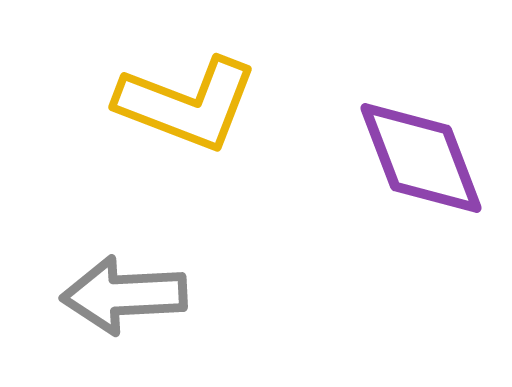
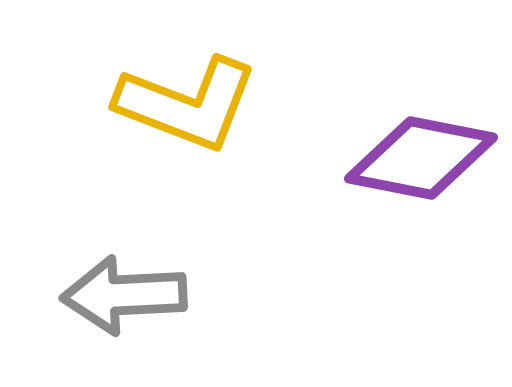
purple diamond: rotated 58 degrees counterclockwise
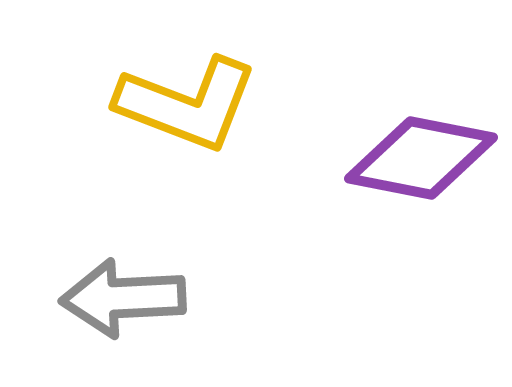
gray arrow: moved 1 px left, 3 px down
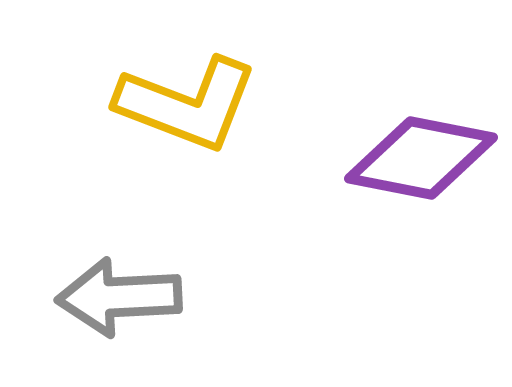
gray arrow: moved 4 px left, 1 px up
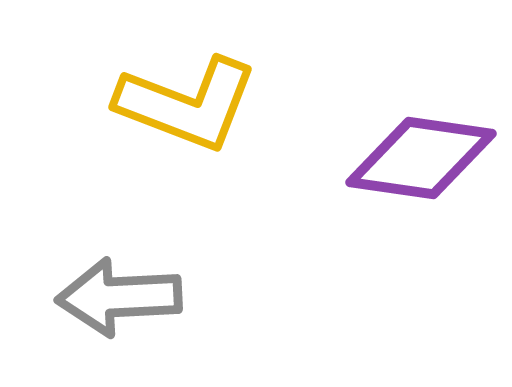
purple diamond: rotated 3 degrees counterclockwise
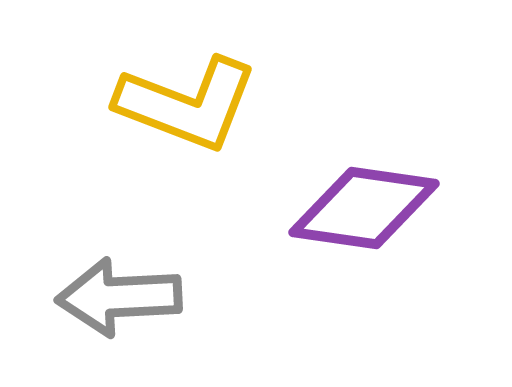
purple diamond: moved 57 px left, 50 px down
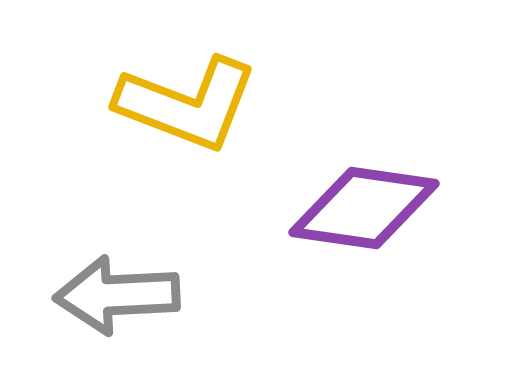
gray arrow: moved 2 px left, 2 px up
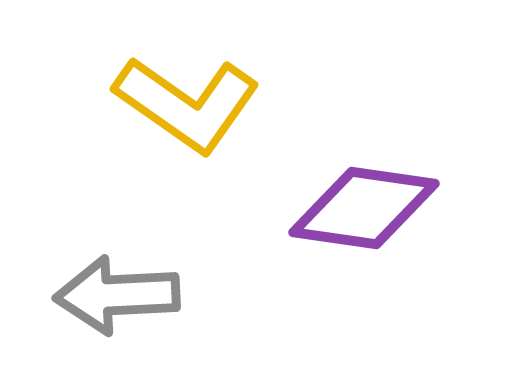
yellow L-shape: rotated 14 degrees clockwise
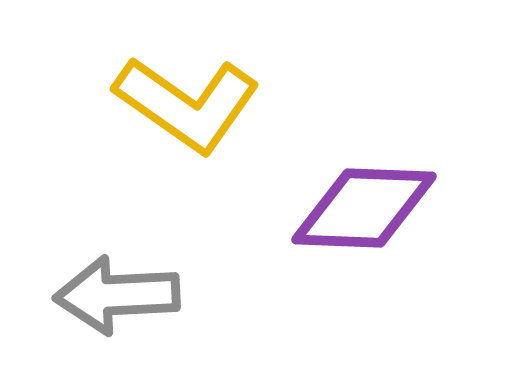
purple diamond: rotated 6 degrees counterclockwise
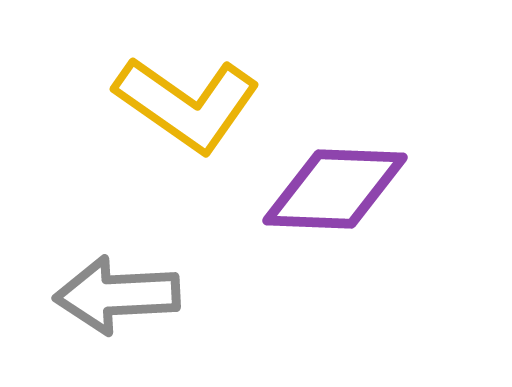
purple diamond: moved 29 px left, 19 px up
